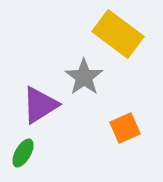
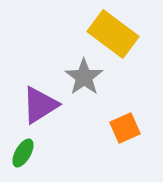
yellow rectangle: moved 5 px left
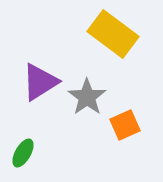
gray star: moved 3 px right, 20 px down
purple triangle: moved 23 px up
orange square: moved 3 px up
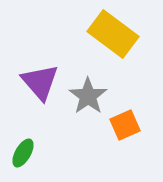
purple triangle: rotated 39 degrees counterclockwise
gray star: moved 1 px right, 1 px up
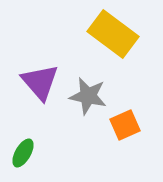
gray star: rotated 24 degrees counterclockwise
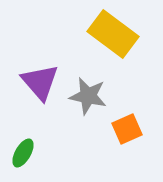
orange square: moved 2 px right, 4 px down
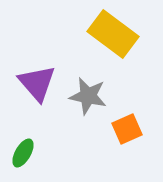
purple triangle: moved 3 px left, 1 px down
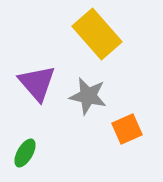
yellow rectangle: moved 16 px left; rotated 12 degrees clockwise
green ellipse: moved 2 px right
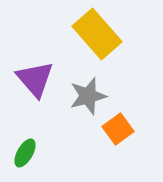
purple triangle: moved 2 px left, 4 px up
gray star: rotated 27 degrees counterclockwise
orange square: moved 9 px left; rotated 12 degrees counterclockwise
